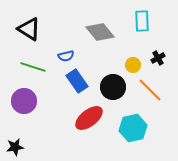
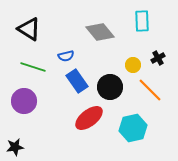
black circle: moved 3 px left
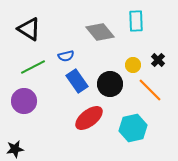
cyan rectangle: moved 6 px left
black cross: moved 2 px down; rotated 16 degrees counterclockwise
green line: rotated 45 degrees counterclockwise
black circle: moved 3 px up
black star: moved 2 px down
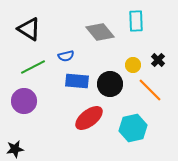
blue rectangle: rotated 50 degrees counterclockwise
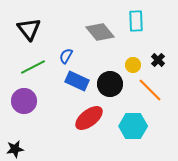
black triangle: rotated 20 degrees clockwise
blue semicircle: rotated 133 degrees clockwise
blue rectangle: rotated 20 degrees clockwise
cyan hexagon: moved 2 px up; rotated 12 degrees clockwise
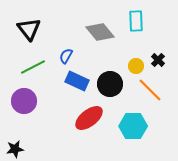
yellow circle: moved 3 px right, 1 px down
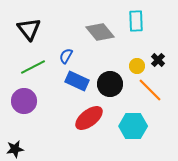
yellow circle: moved 1 px right
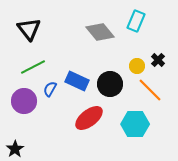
cyan rectangle: rotated 25 degrees clockwise
blue semicircle: moved 16 px left, 33 px down
cyan hexagon: moved 2 px right, 2 px up
black star: rotated 24 degrees counterclockwise
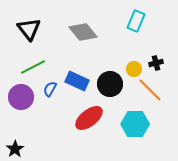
gray diamond: moved 17 px left
black cross: moved 2 px left, 3 px down; rotated 32 degrees clockwise
yellow circle: moved 3 px left, 3 px down
purple circle: moved 3 px left, 4 px up
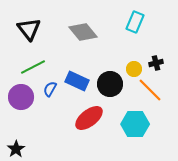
cyan rectangle: moved 1 px left, 1 px down
black star: moved 1 px right
